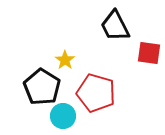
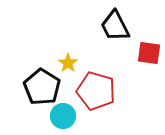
yellow star: moved 3 px right, 3 px down
red pentagon: moved 2 px up
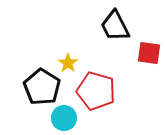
cyan circle: moved 1 px right, 2 px down
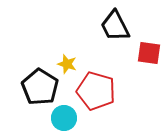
yellow star: moved 1 px left, 1 px down; rotated 18 degrees counterclockwise
black pentagon: moved 2 px left
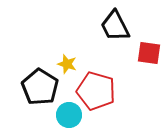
cyan circle: moved 5 px right, 3 px up
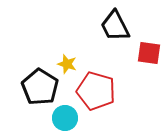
cyan circle: moved 4 px left, 3 px down
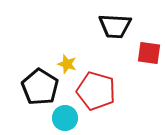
black trapezoid: rotated 60 degrees counterclockwise
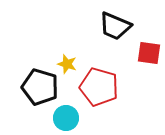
black trapezoid: rotated 20 degrees clockwise
black pentagon: rotated 15 degrees counterclockwise
red pentagon: moved 3 px right, 4 px up
cyan circle: moved 1 px right
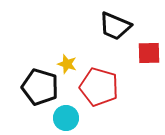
red square: rotated 10 degrees counterclockwise
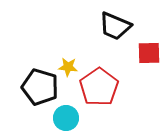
yellow star: moved 1 px right, 3 px down; rotated 12 degrees counterclockwise
red pentagon: rotated 21 degrees clockwise
